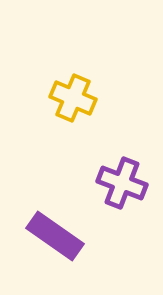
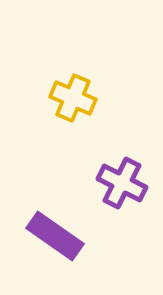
purple cross: rotated 6 degrees clockwise
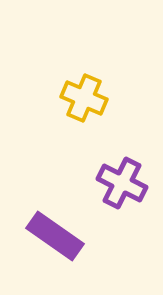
yellow cross: moved 11 px right
